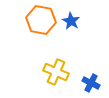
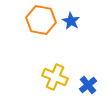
yellow cross: moved 1 px left, 5 px down
blue cross: moved 3 px left, 2 px down; rotated 24 degrees clockwise
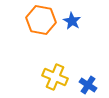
blue star: moved 1 px right
blue cross: rotated 18 degrees counterclockwise
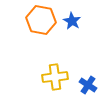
yellow cross: rotated 30 degrees counterclockwise
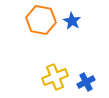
yellow cross: rotated 15 degrees counterclockwise
blue cross: moved 2 px left, 3 px up; rotated 30 degrees clockwise
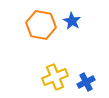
orange hexagon: moved 5 px down
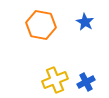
blue star: moved 13 px right, 1 px down
yellow cross: moved 3 px down
